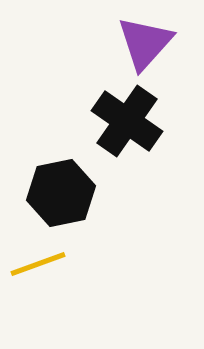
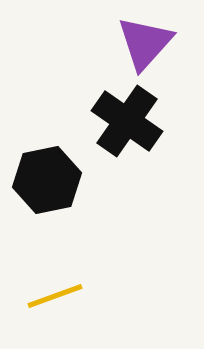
black hexagon: moved 14 px left, 13 px up
yellow line: moved 17 px right, 32 px down
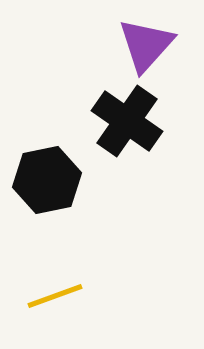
purple triangle: moved 1 px right, 2 px down
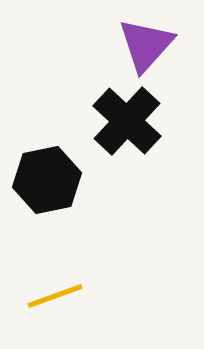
black cross: rotated 8 degrees clockwise
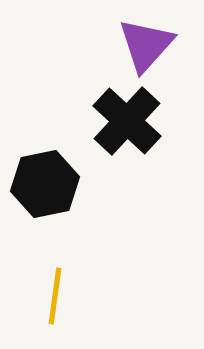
black hexagon: moved 2 px left, 4 px down
yellow line: rotated 62 degrees counterclockwise
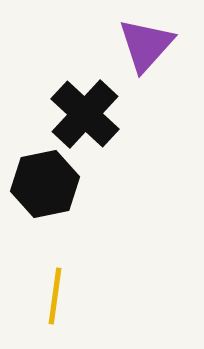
black cross: moved 42 px left, 7 px up
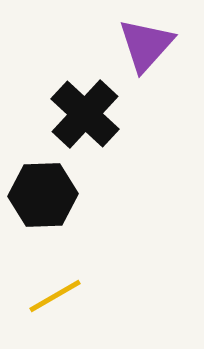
black hexagon: moved 2 px left, 11 px down; rotated 10 degrees clockwise
yellow line: rotated 52 degrees clockwise
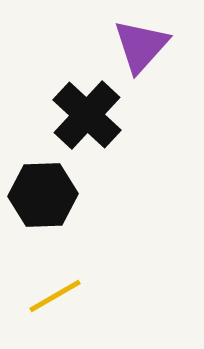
purple triangle: moved 5 px left, 1 px down
black cross: moved 2 px right, 1 px down
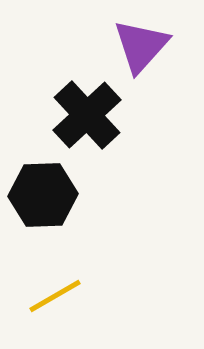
black cross: rotated 4 degrees clockwise
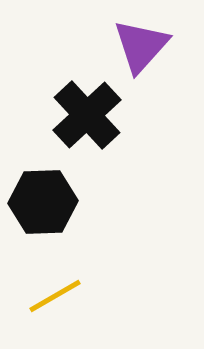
black hexagon: moved 7 px down
